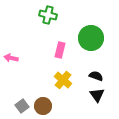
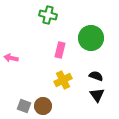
yellow cross: rotated 24 degrees clockwise
gray square: moved 2 px right; rotated 32 degrees counterclockwise
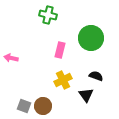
black triangle: moved 11 px left
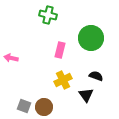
brown circle: moved 1 px right, 1 px down
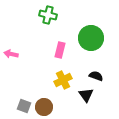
pink arrow: moved 4 px up
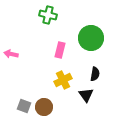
black semicircle: moved 1 px left, 2 px up; rotated 80 degrees clockwise
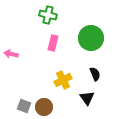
pink rectangle: moved 7 px left, 7 px up
black semicircle: rotated 32 degrees counterclockwise
black triangle: moved 1 px right, 3 px down
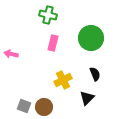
black triangle: rotated 21 degrees clockwise
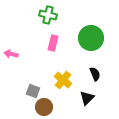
yellow cross: rotated 24 degrees counterclockwise
gray square: moved 9 px right, 15 px up
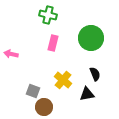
black triangle: moved 4 px up; rotated 35 degrees clockwise
